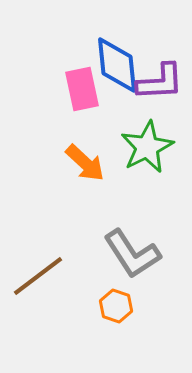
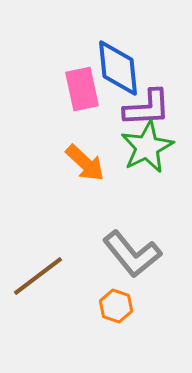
blue diamond: moved 1 px right, 3 px down
purple L-shape: moved 13 px left, 26 px down
gray L-shape: rotated 6 degrees counterclockwise
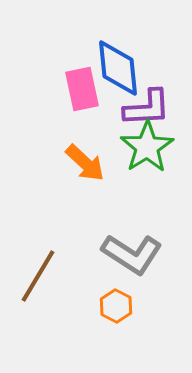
green star: rotated 6 degrees counterclockwise
gray L-shape: rotated 18 degrees counterclockwise
brown line: rotated 22 degrees counterclockwise
orange hexagon: rotated 8 degrees clockwise
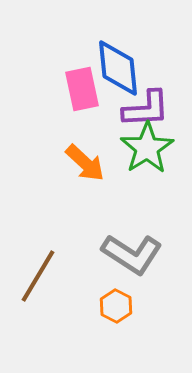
purple L-shape: moved 1 px left, 1 px down
green star: moved 1 px down
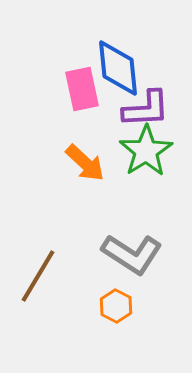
green star: moved 1 px left, 3 px down
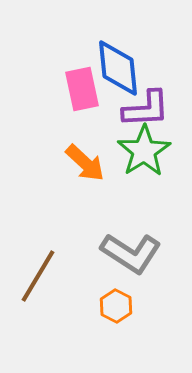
green star: moved 2 px left
gray L-shape: moved 1 px left, 1 px up
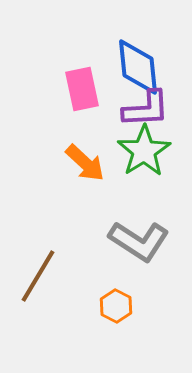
blue diamond: moved 20 px right, 1 px up
gray L-shape: moved 8 px right, 12 px up
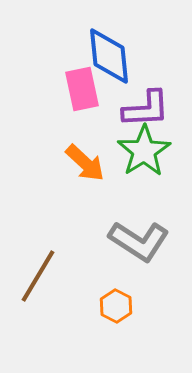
blue diamond: moved 29 px left, 11 px up
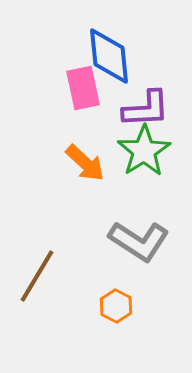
pink rectangle: moved 1 px right, 1 px up
brown line: moved 1 px left
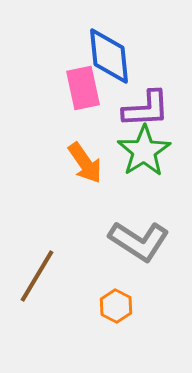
orange arrow: rotated 12 degrees clockwise
